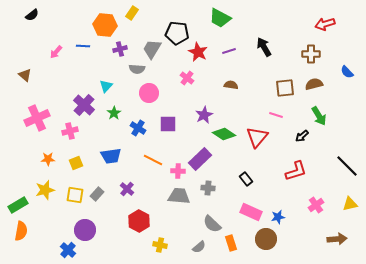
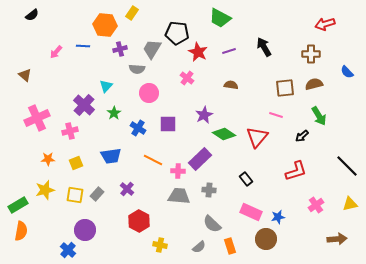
gray cross at (208, 188): moved 1 px right, 2 px down
orange rectangle at (231, 243): moved 1 px left, 3 px down
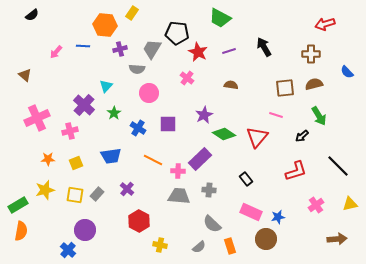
black line at (347, 166): moved 9 px left
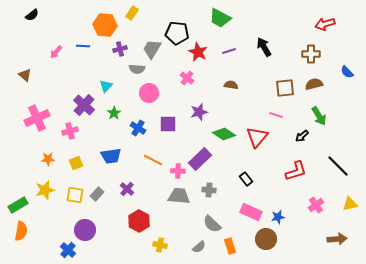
purple star at (204, 115): moved 5 px left, 3 px up; rotated 12 degrees clockwise
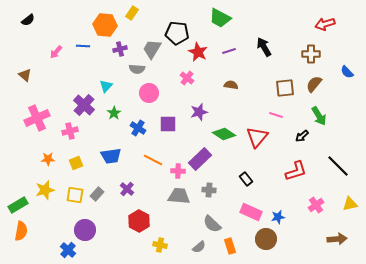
black semicircle at (32, 15): moved 4 px left, 5 px down
brown semicircle at (314, 84): rotated 36 degrees counterclockwise
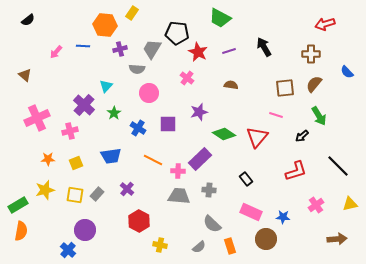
blue star at (278, 217): moved 5 px right; rotated 16 degrees clockwise
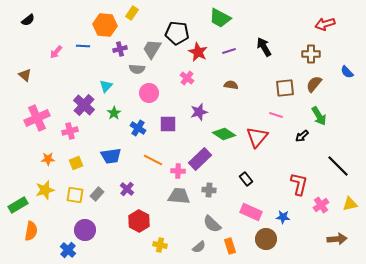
red L-shape at (296, 171): moved 3 px right, 13 px down; rotated 60 degrees counterclockwise
pink cross at (316, 205): moved 5 px right
orange semicircle at (21, 231): moved 10 px right
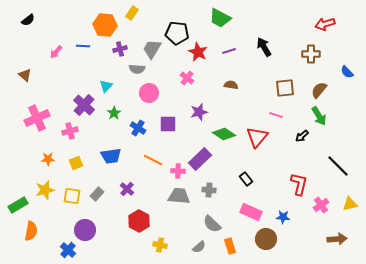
brown semicircle at (314, 84): moved 5 px right, 6 px down
yellow square at (75, 195): moved 3 px left, 1 px down
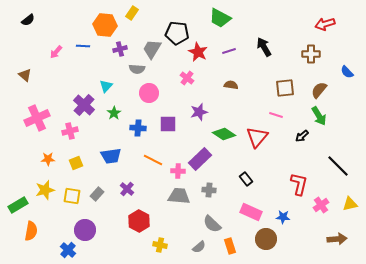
blue cross at (138, 128): rotated 28 degrees counterclockwise
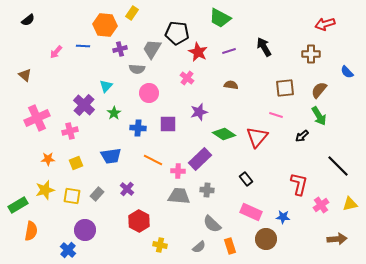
gray cross at (209, 190): moved 2 px left
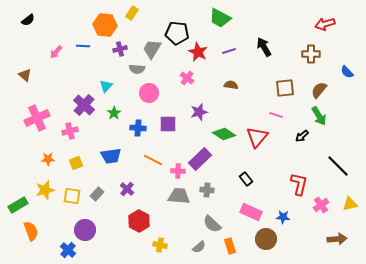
orange semicircle at (31, 231): rotated 30 degrees counterclockwise
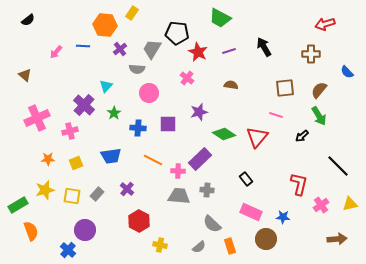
purple cross at (120, 49): rotated 24 degrees counterclockwise
